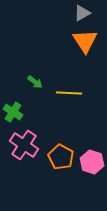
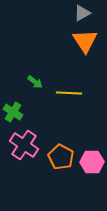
pink hexagon: rotated 20 degrees counterclockwise
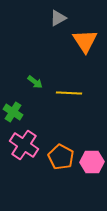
gray triangle: moved 24 px left, 5 px down
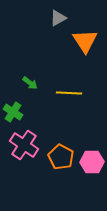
green arrow: moved 5 px left, 1 px down
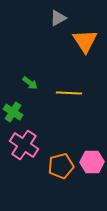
orange pentagon: moved 9 px down; rotated 30 degrees clockwise
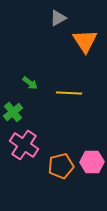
green cross: rotated 18 degrees clockwise
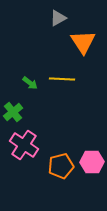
orange triangle: moved 2 px left, 1 px down
yellow line: moved 7 px left, 14 px up
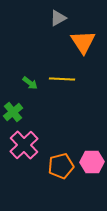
pink cross: rotated 12 degrees clockwise
